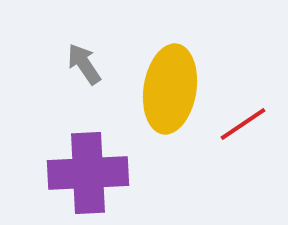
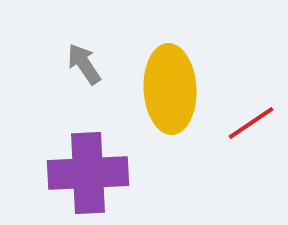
yellow ellipse: rotated 12 degrees counterclockwise
red line: moved 8 px right, 1 px up
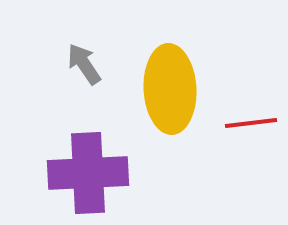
red line: rotated 27 degrees clockwise
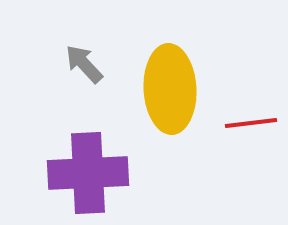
gray arrow: rotated 9 degrees counterclockwise
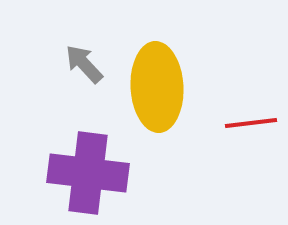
yellow ellipse: moved 13 px left, 2 px up
purple cross: rotated 10 degrees clockwise
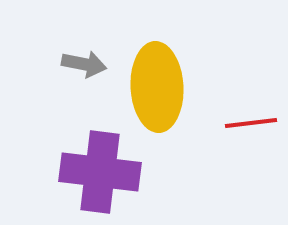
gray arrow: rotated 144 degrees clockwise
purple cross: moved 12 px right, 1 px up
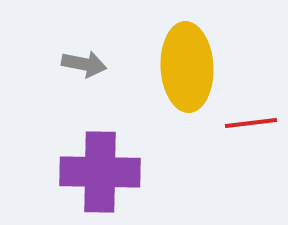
yellow ellipse: moved 30 px right, 20 px up
purple cross: rotated 6 degrees counterclockwise
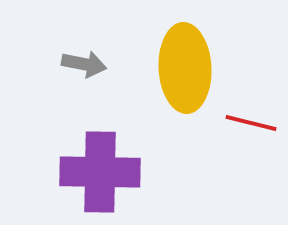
yellow ellipse: moved 2 px left, 1 px down
red line: rotated 21 degrees clockwise
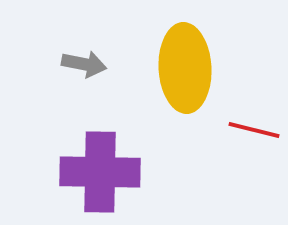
red line: moved 3 px right, 7 px down
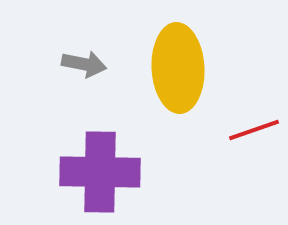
yellow ellipse: moved 7 px left
red line: rotated 33 degrees counterclockwise
